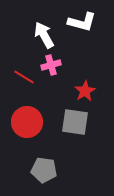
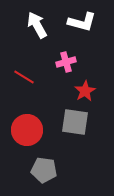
white arrow: moved 7 px left, 10 px up
pink cross: moved 15 px right, 3 px up
red circle: moved 8 px down
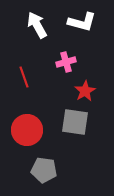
red line: rotated 40 degrees clockwise
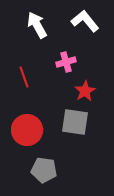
white L-shape: moved 3 px right, 1 px up; rotated 144 degrees counterclockwise
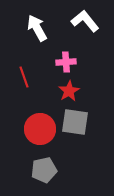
white arrow: moved 3 px down
pink cross: rotated 12 degrees clockwise
red star: moved 16 px left
red circle: moved 13 px right, 1 px up
gray pentagon: rotated 20 degrees counterclockwise
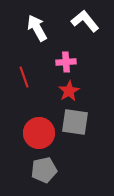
red circle: moved 1 px left, 4 px down
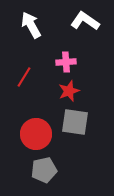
white L-shape: rotated 16 degrees counterclockwise
white arrow: moved 6 px left, 3 px up
red line: rotated 50 degrees clockwise
red star: rotated 10 degrees clockwise
red circle: moved 3 px left, 1 px down
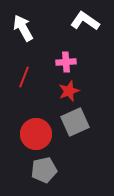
white arrow: moved 8 px left, 3 px down
red line: rotated 10 degrees counterclockwise
gray square: rotated 32 degrees counterclockwise
